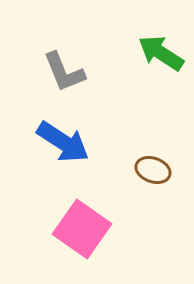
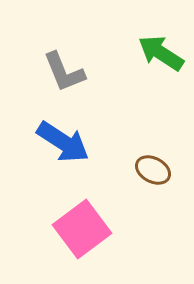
brown ellipse: rotated 8 degrees clockwise
pink square: rotated 18 degrees clockwise
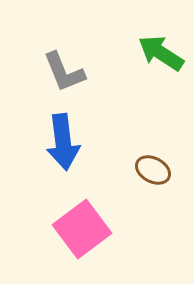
blue arrow: rotated 50 degrees clockwise
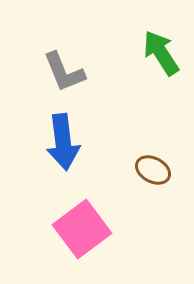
green arrow: rotated 24 degrees clockwise
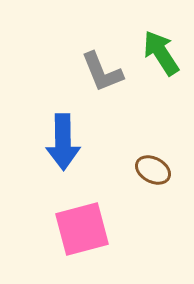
gray L-shape: moved 38 px right
blue arrow: rotated 6 degrees clockwise
pink square: rotated 22 degrees clockwise
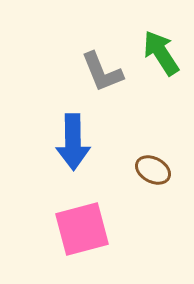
blue arrow: moved 10 px right
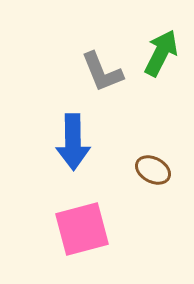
green arrow: rotated 60 degrees clockwise
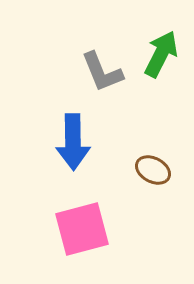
green arrow: moved 1 px down
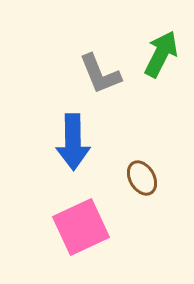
gray L-shape: moved 2 px left, 2 px down
brown ellipse: moved 11 px left, 8 px down; rotated 32 degrees clockwise
pink square: moved 1 px left, 2 px up; rotated 10 degrees counterclockwise
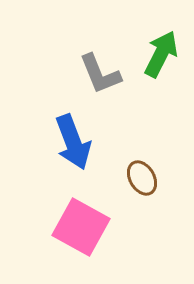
blue arrow: rotated 20 degrees counterclockwise
pink square: rotated 36 degrees counterclockwise
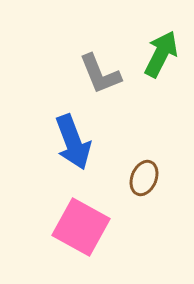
brown ellipse: moved 2 px right; rotated 52 degrees clockwise
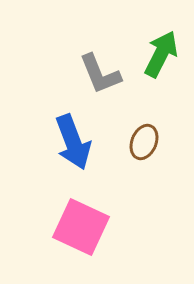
brown ellipse: moved 36 px up
pink square: rotated 4 degrees counterclockwise
